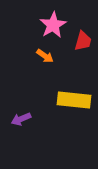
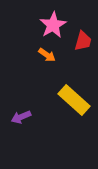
orange arrow: moved 2 px right, 1 px up
yellow rectangle: rotated 36 degrees clockwise
purple arrow: moved 2 px up
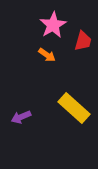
yellow rectangle: moved 8 px down
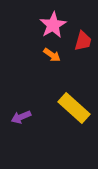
orange arrow: moved 5 px right
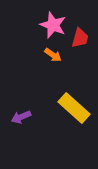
pink star: rotated 20 degrees counterclockwise
red trapezoid: moved 3 px left, 3 px up
orange arrow: moved 1 px right
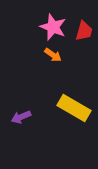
pink star: moved 2 px down
red trapezoid: moved 4 px right, 7 px up
yellow rectangle: rotated 12 degrees counterclockwise
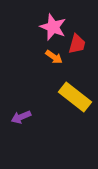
red trapezoid: moved 7 px left, 13 px down
orange arrow: moved 1 px right, 2 px down
yellow rectangle: moved 1 px right, 11 px up; rotated 8 degrees clockwise
